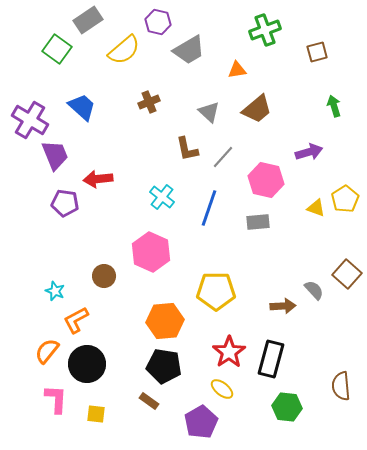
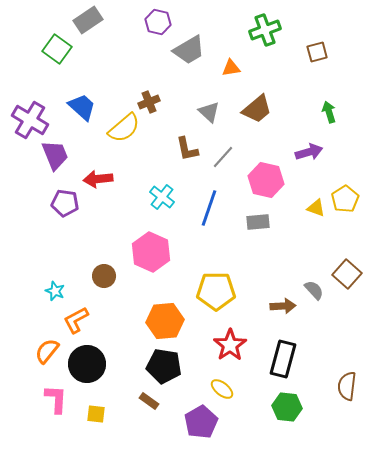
yellow semicircle at (124, 50): moved 78 px down
orange triangle at (237, 70): moved 6 px left, 2 px up
green arrow at (334, 106): moved 5 px left, 6 px down
red star at (229, 352): moved 1 px right, 7 px up
black rectangle at (271, 359): moved 12 px right
brown semicircle at (341, 386): moved 6 px right; rotated 12 degrees clockwise
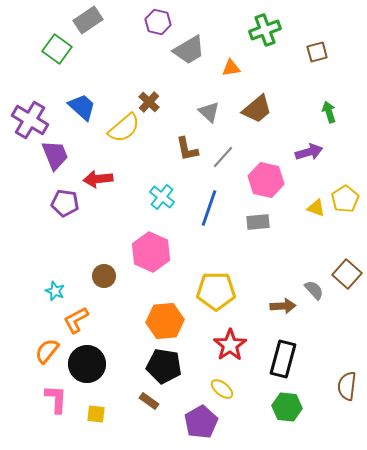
brown cross at (149, 102): rotated 25 degrees counterclockwise
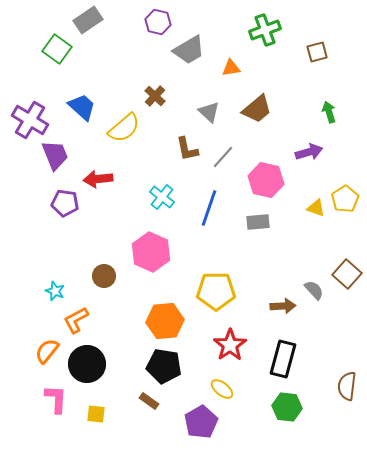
brown cross at (149, 102): moved 6 px right, 6 px up
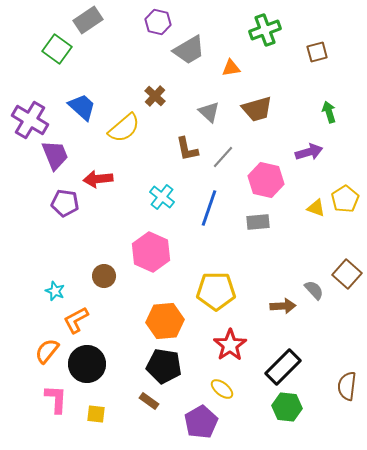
brown trapezoid at (257, 109): rotated 24 degrees clockwise
black rectangle at (283, 359): moved 8 px down; rotated 30 degrees clockwise
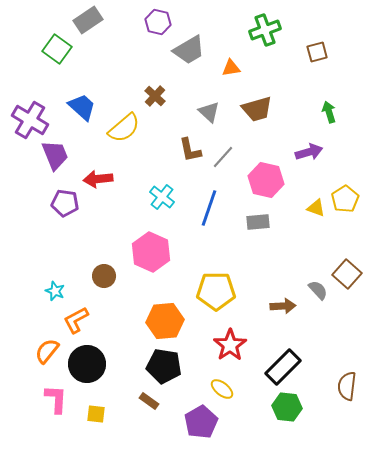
brown L-shape at (187, 149): moved 3 px right, 1 px down
gray semicircle at (314, 290): moved 4 px right
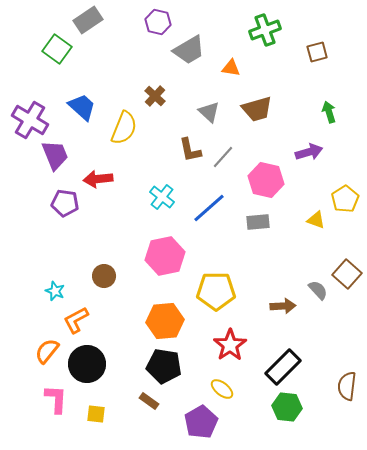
orange triangle at (231, 68): rotated 18 degrees clockwise
yellow semicircle at (124, 128): rotated 28 degrees counterclockwise
blue line at (209, 208): rotated 30 degrees clockwise
yellow triangle at (316, 208): moved 12 px down
pink hexagon at (151, 252): moved 14 px right, 4 px down; rotated 24 degrees clockwise
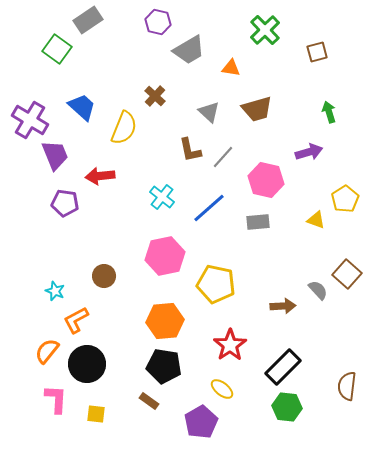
green cross at (265, 30): rotated 24 degrees counterclockwise
red arrow at (98, 179): moved 2 px right, 3 px up
yellow pentagon at (216, 291): moved 7 px up; rotated 12 degrees clockwise
